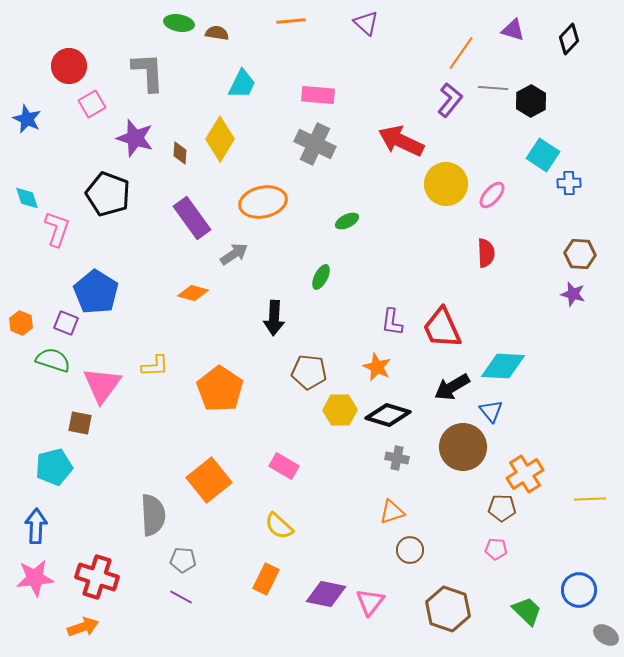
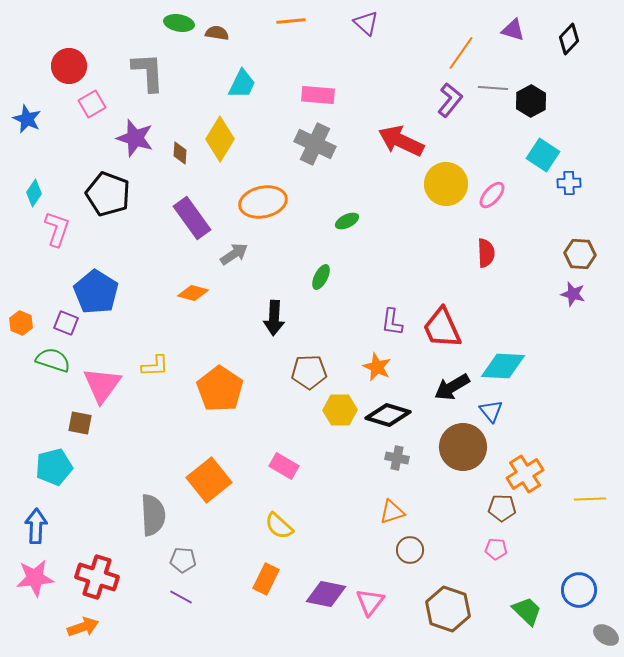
cyan diamond at (27, 198): moved 7 px right, 5 px up; rotated 52 degrees clockwise
brown pentagon at (309, 372): rotated 8 degrees counterclockwise
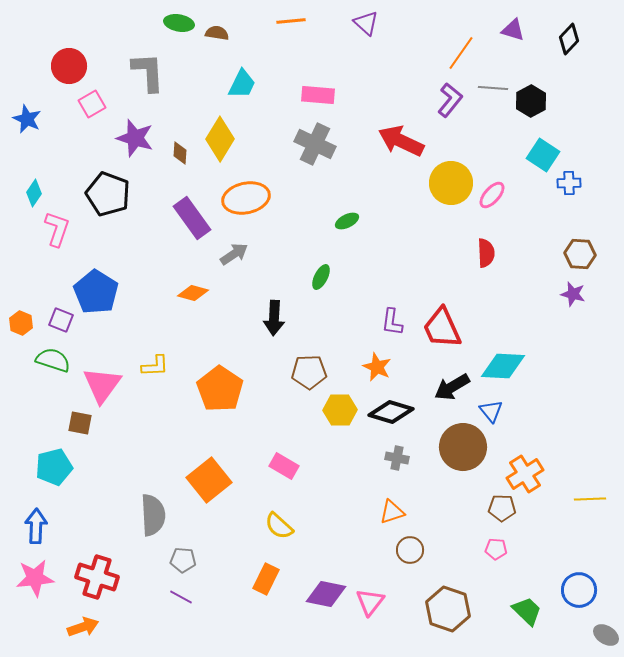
yellow circle at (446, 184): moved 5 px right, 1 px up
orange ellipse at (263, 202): moved 17 px left, 4 px up
purple square at (66, 323): moved 5 px left, 3 px up
black diamond at (388, 415): moved 3 px right, 3 px up
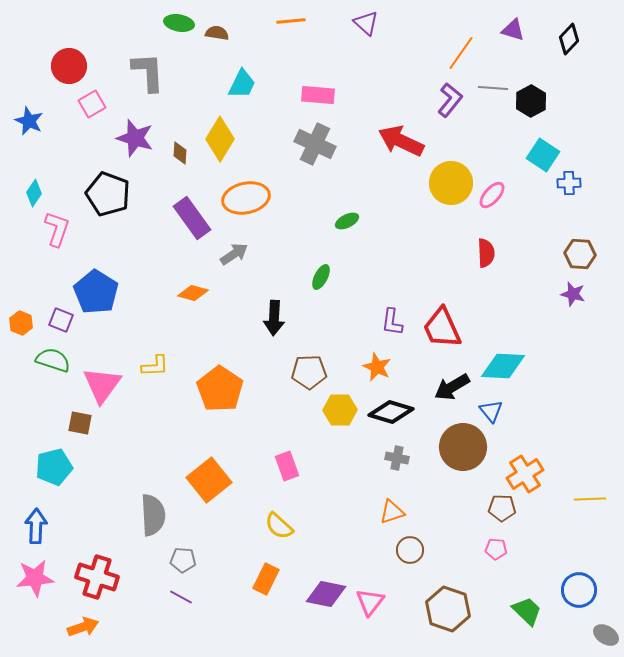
blue star at (27, 119): moved 2 px right, 2 px down
pink rectangle at (284, 466): moved 3 px right; rotated 40 degrees clockwise
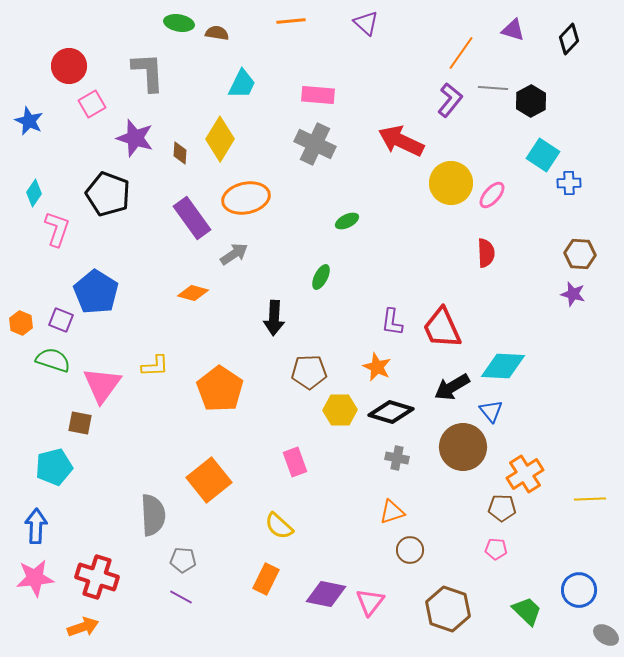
pink rectangle at (287, 466): moved 8 px right, 4 px up
